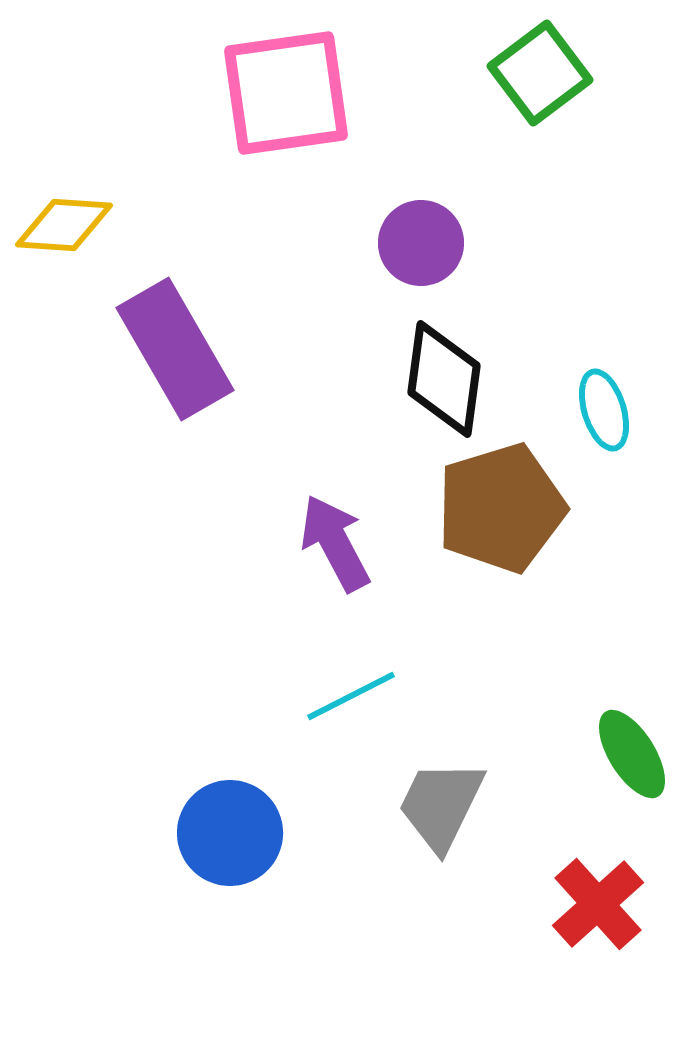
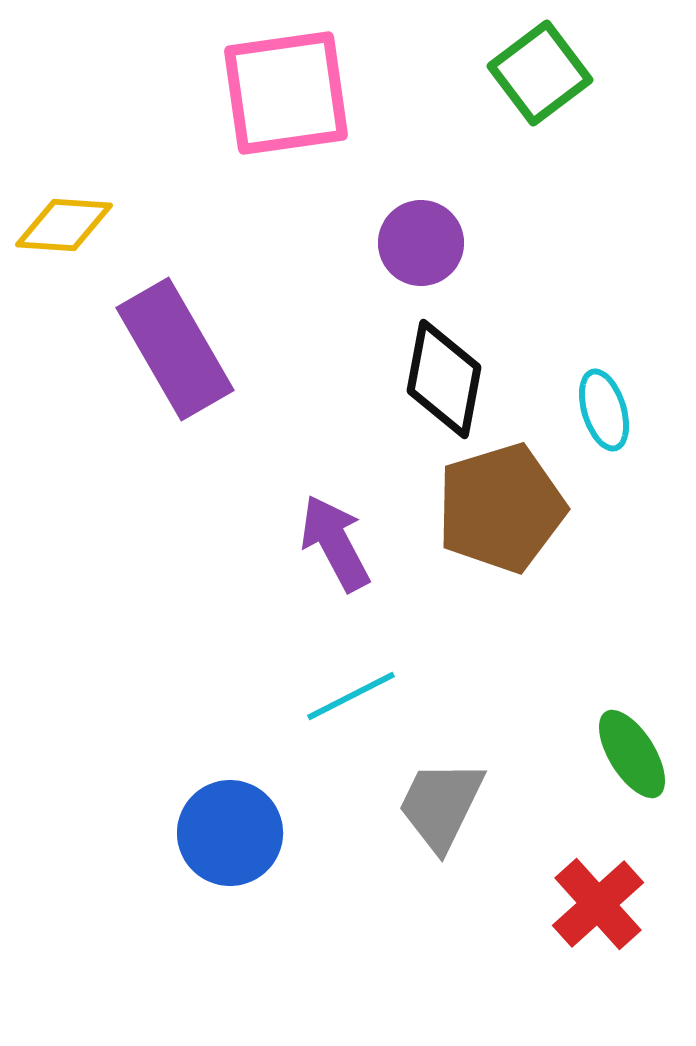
black diamond: rotated 3 degrees clockwise
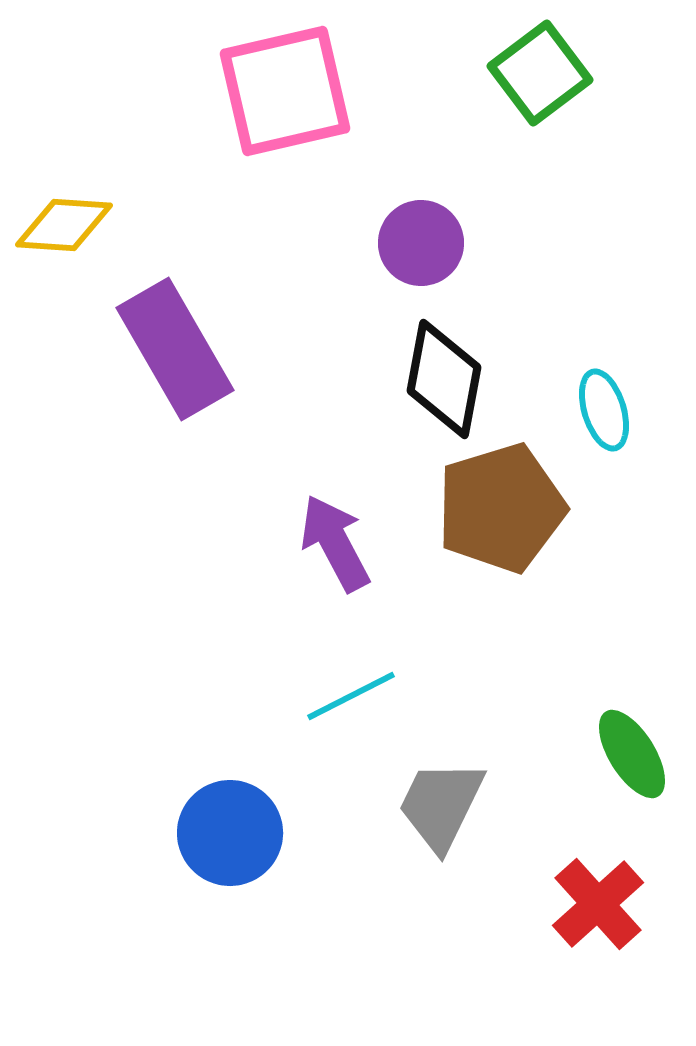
pink square: moved 1 px left, 2 px up; rotated 5 degrees counterclockwise
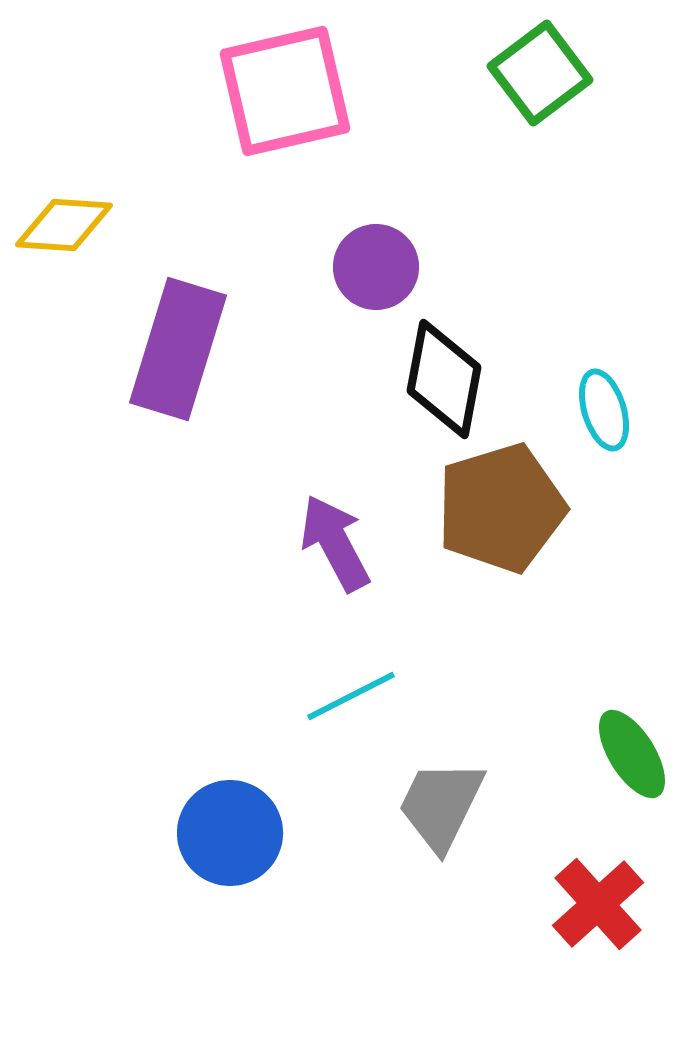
purple circle: moved 45 px left, 24 px down
purple rectangle: moved 3 px right; rotated 47 degrees clockwise
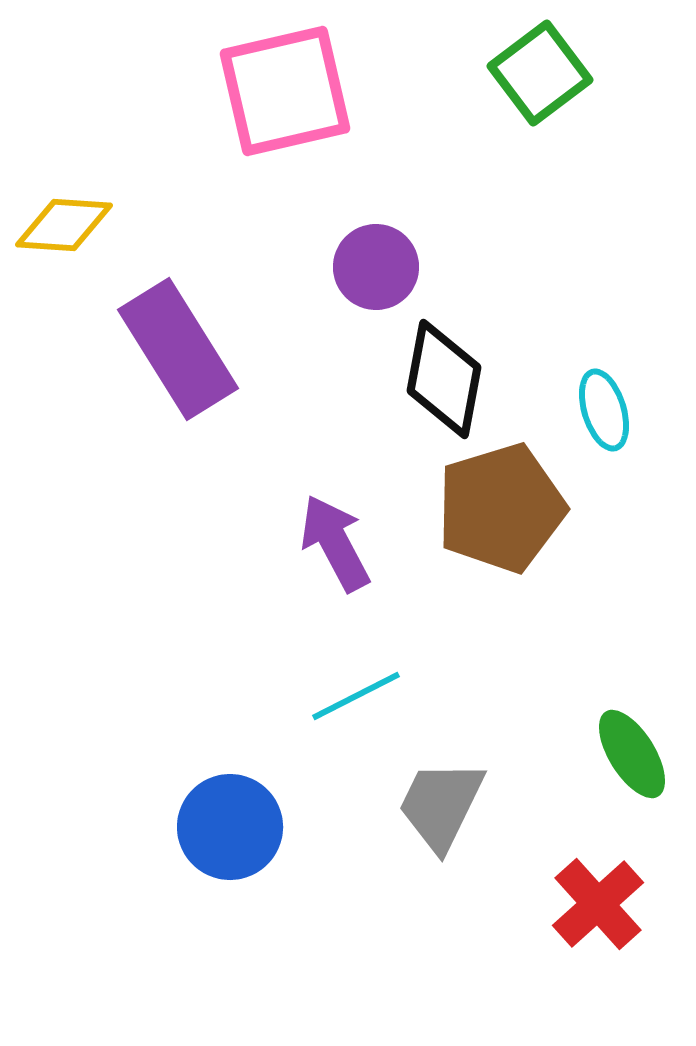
purple rectangle: rotated 49 degrees counterclockwise
cyan line: moved 5 px right
blue circle: moved 6 px up
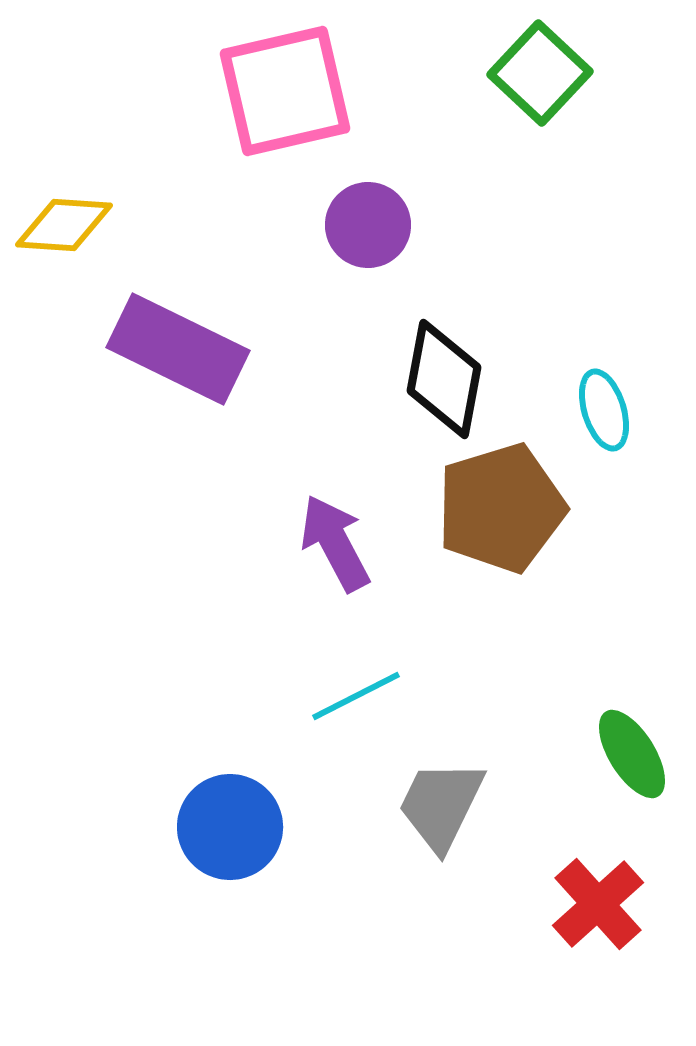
green square: rotated 10 degrees counterclockwise
purple circle: moved 8 px left, 42 px up
purple rectangle: rotated 32 degrees counterclockwise
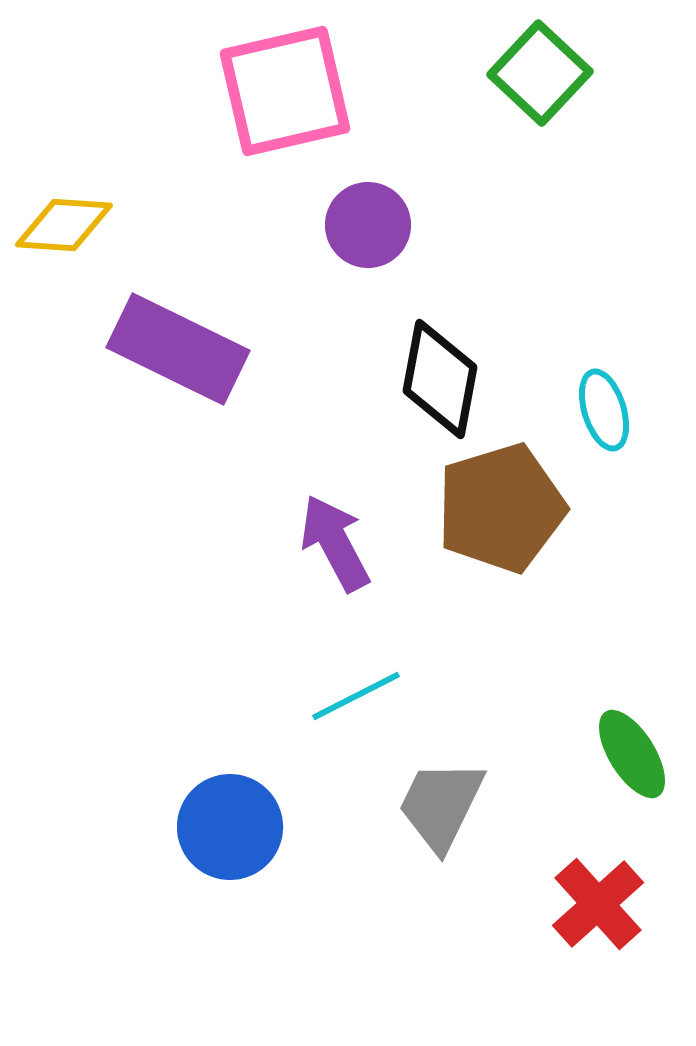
black diamond: moved 4 px left
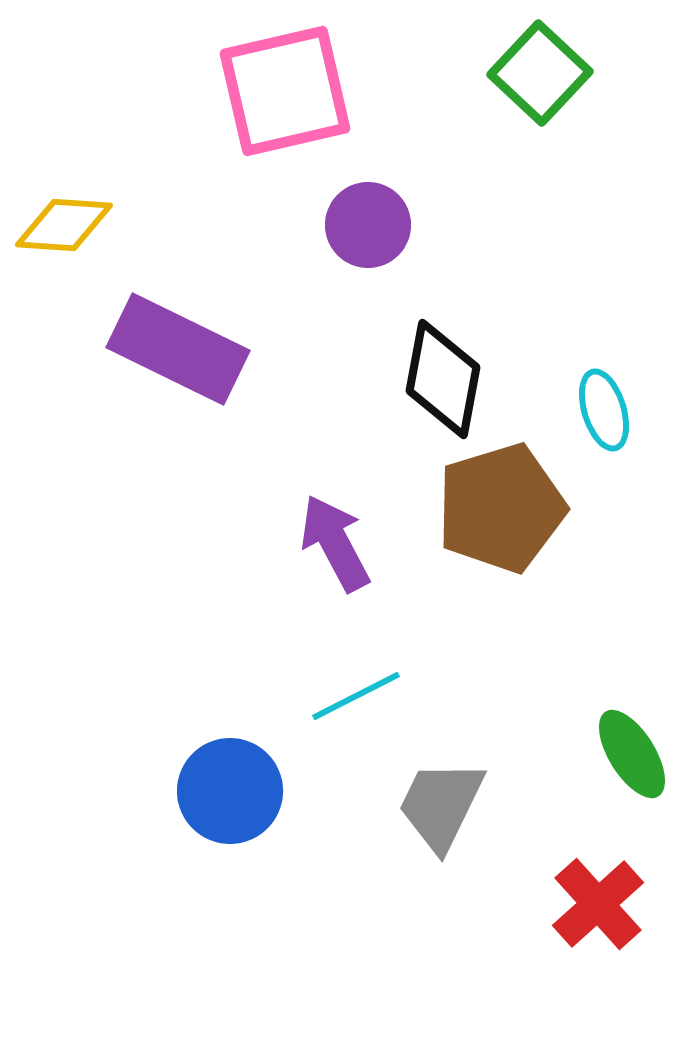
black diamond: moved 3 px right
blue circle: moved 36 px up
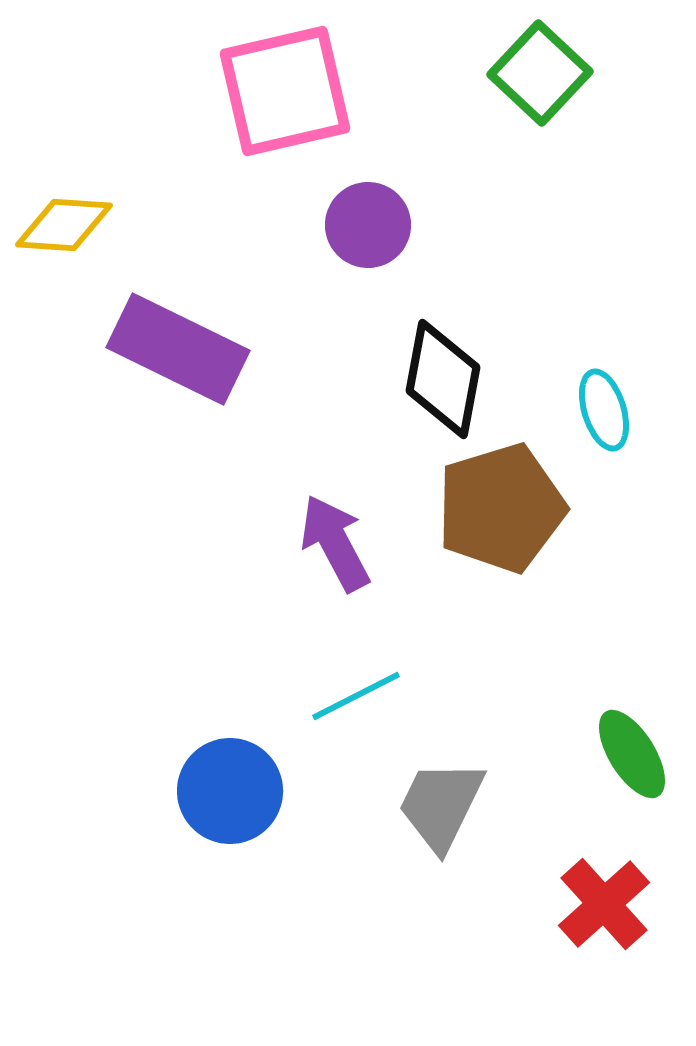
red cross: moved 6 px right
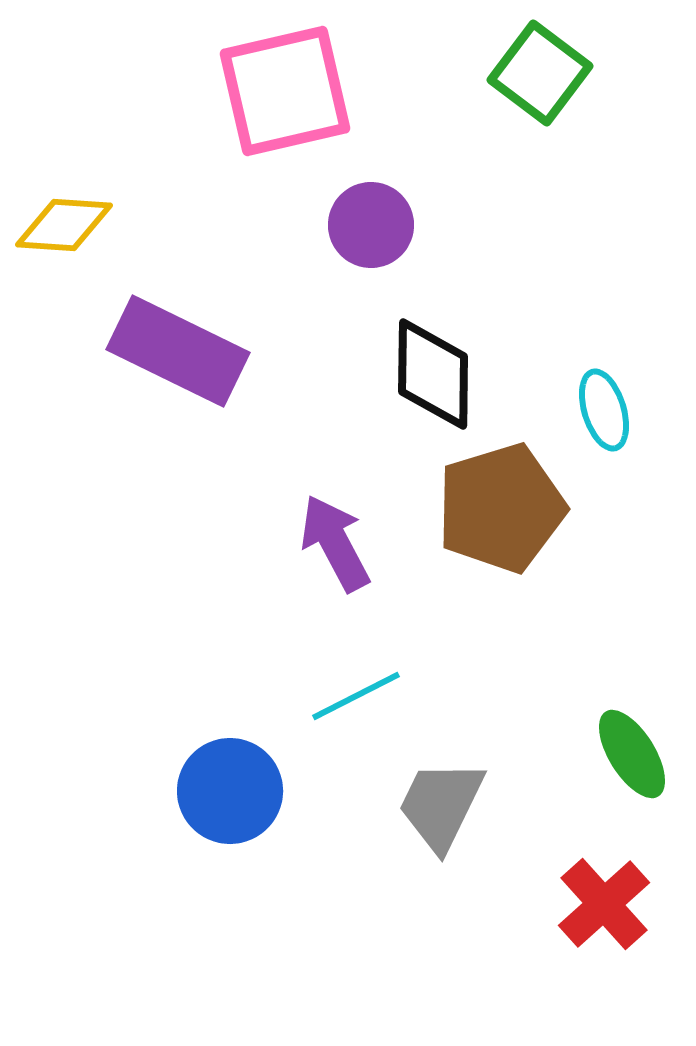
green square: rotated 6 degrees counterclockwise
purple circle: moved 3 px right
purple rectangle: moved 2 px down
black diamond: moved 10 px left, 5 px up; rotated 10 degrees counterclockwise
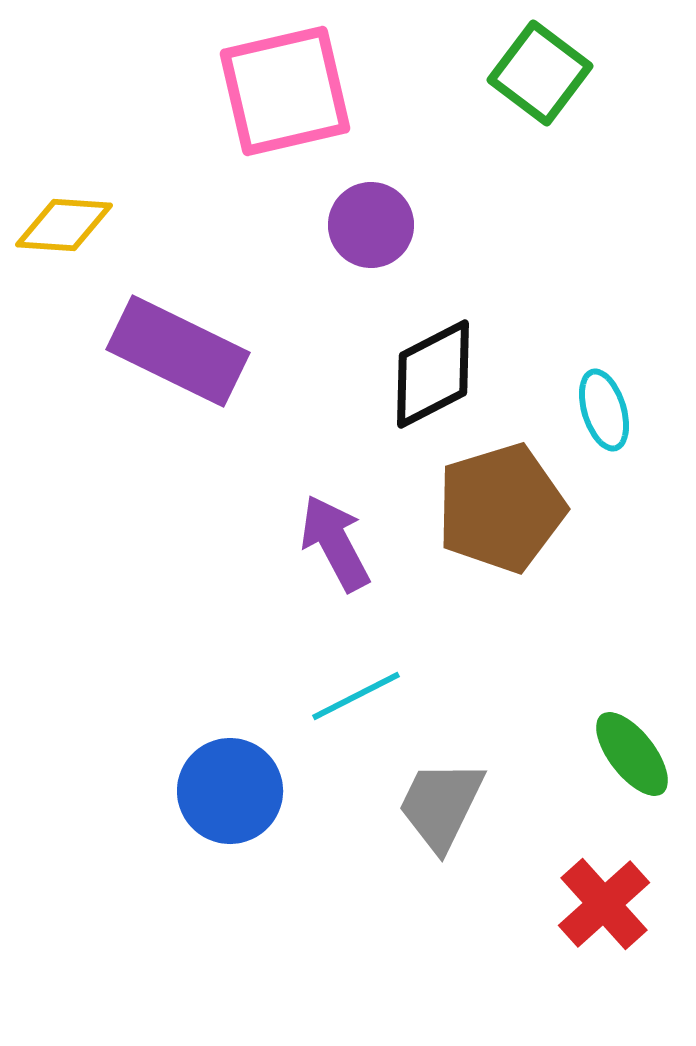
black diamond: rotated 62 degrees clockwise
green ellipse: rotated 6 degrees counterclockwise
